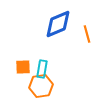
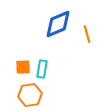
orange hexagon: moved 11 px left, 9 px down
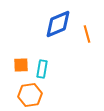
orange square: moved 2 px left, 2 px up
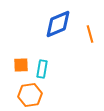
orange line: moved 3 px right
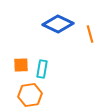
blue diamond: rotated 48 degrees clockwise
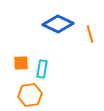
orange square: moved 2 px up
